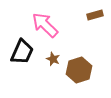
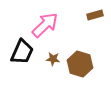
pink arrow: rotated 92 degrees clockwise
brown star: rotated 16 degrees counterclockwise
brown hexagon: moved 1 px right, 6 px up; rotated 25 degrees counterclockwise
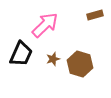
black trapezoid: moved 1 px left, 2 px down
brown star: rotated 24 degrees counterclockwise
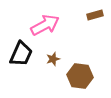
pink arrow: rotated 16 degrees clockwise
brown hexagon: moved 12 px down; rotated 10 degrees counterclockwise
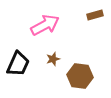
black trapezoid: moved 3 px left, 10 px down
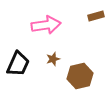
brown rectangle: moved 1 px right, 1 px down
pink arrow: moved 1 px right; rotated 20 degrees clockwise
brown hexagon: rotated 20 degrees counterclockwise
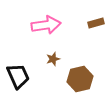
brown rectangle: moved 7 px down
black trapezoid: moved 12 px down; rotated 48 degrees counterclockwise
brown hexagon: moved 3 px down
